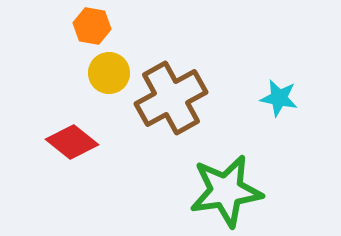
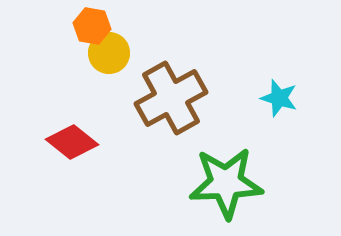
yellow circle: moved 20 px up
cyan star: rotated 6 degrees clockwise
green star: moved 8 px up; rotated 6 degrees clockwise
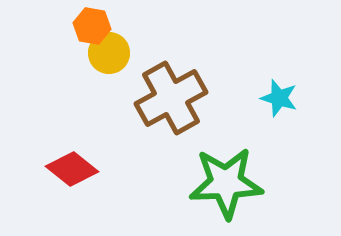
red diamond: moved 27 px down
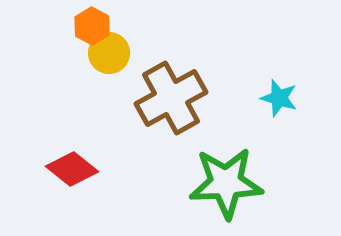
orange hexagon: rotated 18 degrees clockwise
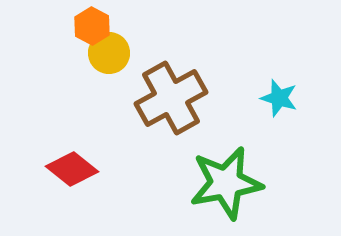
green star: rotated 8 degrees counterclockwise
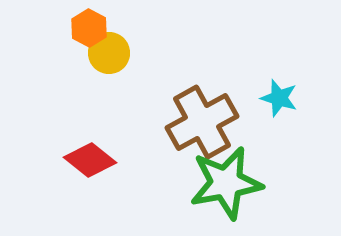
orange hexagon: moved 3 px left, 2 px down
brown cross: moved 31 px right, 24 px down
red diamond: moved 18 px right, 9 px up
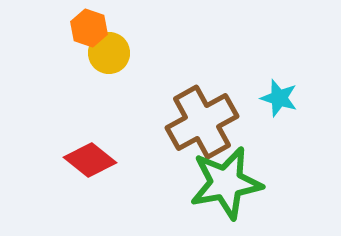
orange hexagon: rotated 9 degrees counterclockwise
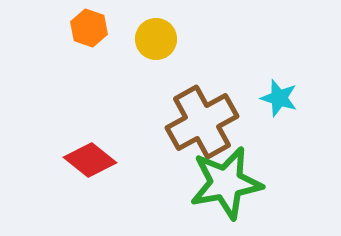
yellow circle: moved 47 px right, 14 px up
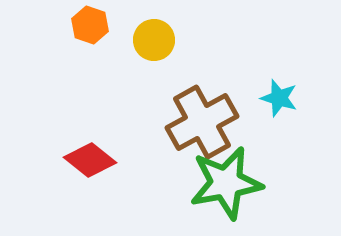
orange hexagon: moved 1 px right, 3 px up
yellow circle: moved 2 px left, 1 px down
